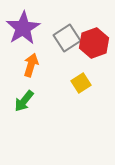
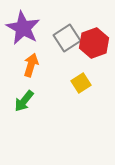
purple star: rotated 12 degrees counterclockwise
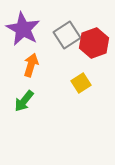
purple star: moved 1 px down
gray square: moved 3 px up
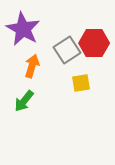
gray square: moved 15 px down
red hexagon: rotated 20 degrees clockwise
orange arrow: moved 1 px right, 1 px down
yellow square: rotated 24 degrees clockwise
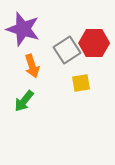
purple star: rotated 12 degrees counterclockwise
orange arrow: rotated 145 degrees clockwise
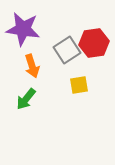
purple star: rotated 8 degrees counterclockwise
red hexagon: rotated 8 degrees counterclockwise
yellow square: moved 2 px left, 2 px down
green arrow: moved 2 px right, 2 px up
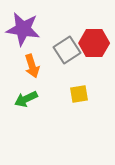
red hexagon: rotated 8 degrees clockwise
yellow square: moved 9 px down
green arrow: rotated 25 degrees clockwise
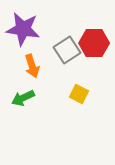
yellow square: rotated 36 degrees clockwise
green arrow: moved 3 px left, 1 px up
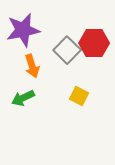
purple star: moved 1 px down; rotated 20 degrees counterclockwise
gray square: rotated 12 degrees counterclockwise
yellow square: moved 2 px down
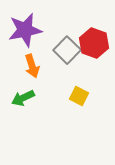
purple star: moved 2 px right
red hexagon: rotated 20 degrees clockwise
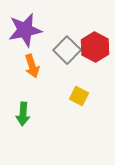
red hexagon: moved 1 px right, 4 px down; rotated 8 degrees clockwise
green arrow: moved 16 px down; rotated 60 degrees counterclockwise
